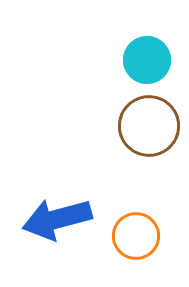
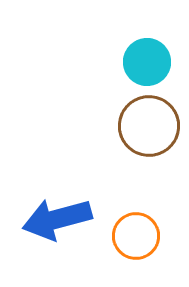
cyan circle: moved 2 px down
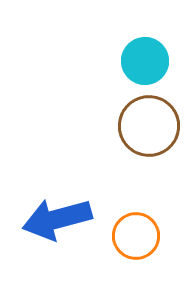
cyan circle: moved 2 px left, 1 px up
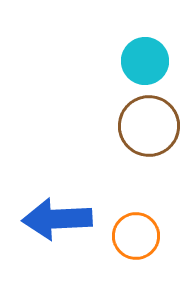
blue arrow: rotated 12 degrees clockwise
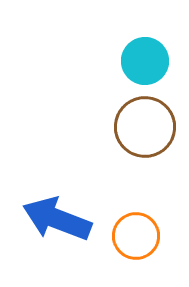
brown circle: moved 4 px left, 1 px down
blue arrow: rotated 24 degrees clockwise
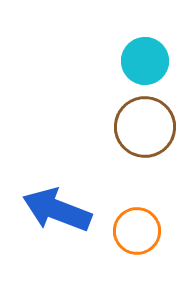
blue arrow: moved 9 px up
orange circle: moved 1 px right, 5 px up
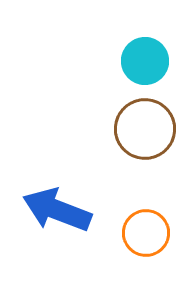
brown circle: moved 2 px down
orange circle: moved 9 px right, 2 px down
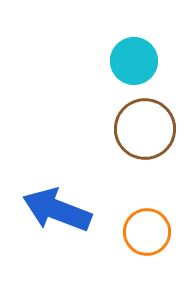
cyan circle: moved 11 px left
orange circle: moved 1 px right, 1 px up
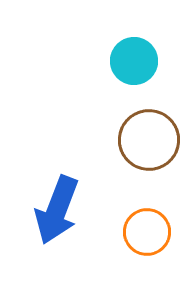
brown circle: moved 4 px right, 11 px down
blue arrow: rotated 90 degrees counterclockwise
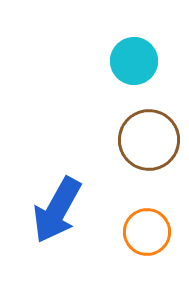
blue arrow: rotated 8 degrees clockwise
